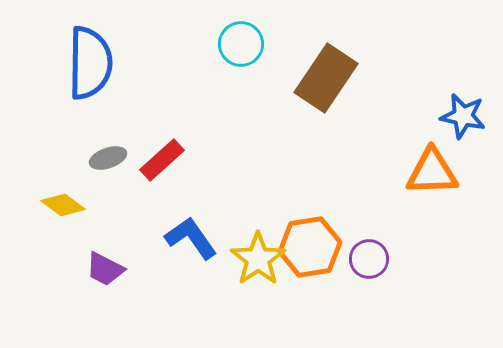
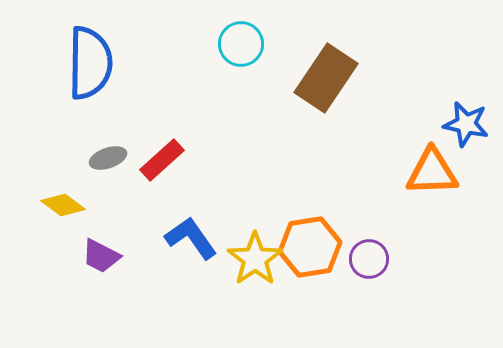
blue star: moved 3 px right, 8 px down
yellow star: moved 3 px left
purple trapezoid: moved 4 px left, 13 px up
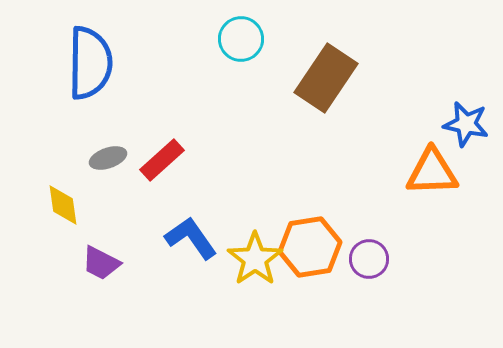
cyan circle: moved 5 px up
yellow diamond: rotated 45 degrees clockwise
purple trapezoid: moved 7 px down
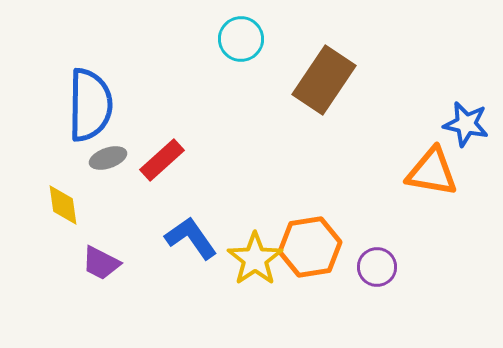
blue semicircle: moved 42 px down
brown rectangle: moved 2 px left, 2 px down
orange triangle: rotated 12 degrees clockwise
purple circle: moved 8 px right, 8 px down
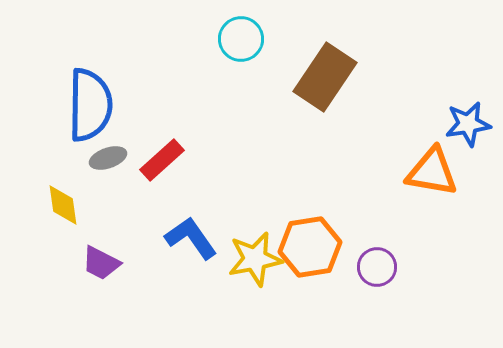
brown rectangle: moved 1 px right, 3 px up
blue star: moved 2 px right; rotated 21 degrees counterclockwise
yellow star: rotated 24 degrees clockwise
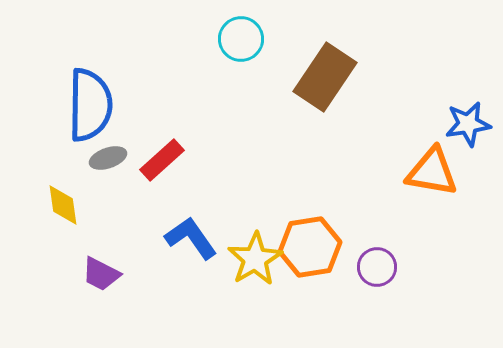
yellow star: rotated 20 degrees counterclockwise
purple trapezoid: moved 11 px down
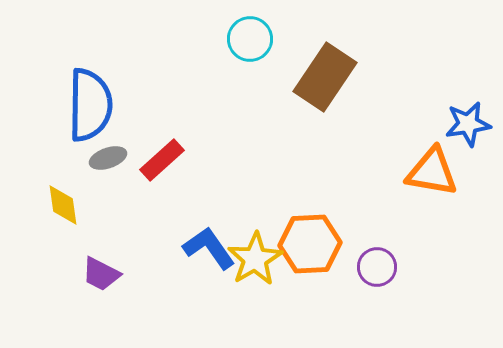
cyan circle: moved 9 px right
blue L-shape: moved 18 px right, 10 px down
orange hexagon: moved 3 px up; rotated 6 degrees clockwise
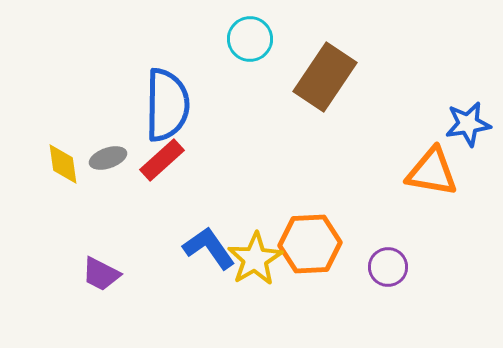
blue semicircle: moved 77 px right
yellow diamond: moved 41 px up
purple circle: moved 11 px right
